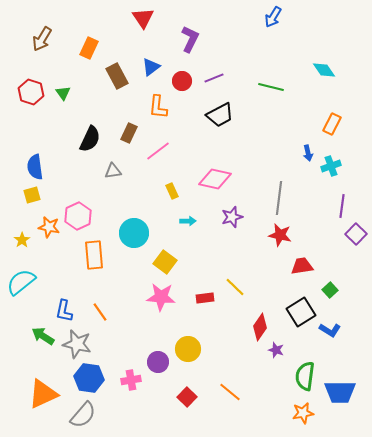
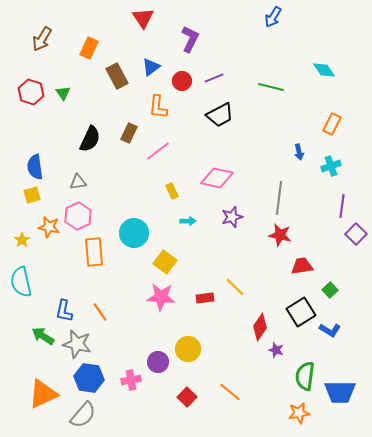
blue arrow at (308, 153): moved 9 px left, 1 px up
gray triangle at (113, 171): moved 35 px left, 11 px down
pink diamond at (215, 179): moved 2 px right, 1 px up
orange rectangle at (94, 255): moved 3 px up
cyan semicircle at (21, 282): rotated 64 degrees counterclockwise
orange star at (303, 413): moved 4 px left
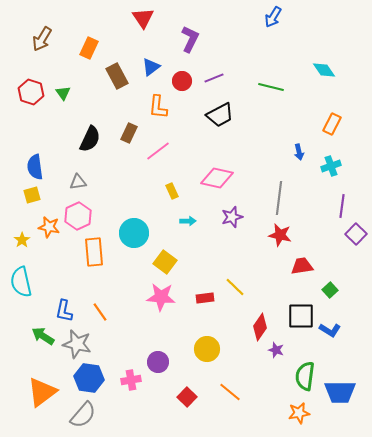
black square at (301, 312): moved 4 px down; rotated 32 degrees clockwise
yellow circle at (188, 349): moved 19 px right
orange triangle at (43, 394): moved 1 px left, 2 px up; rotated 12 degrees counterclockwise
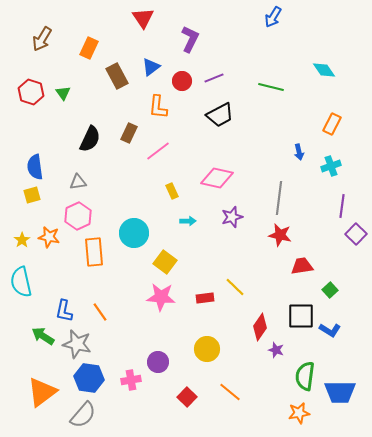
orange star at (49, 227): moved 10 px down
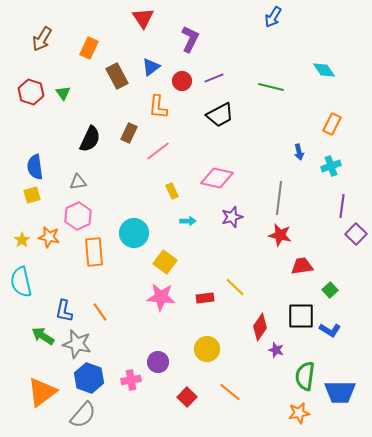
blue hexagon at (89, 378): rotated 12 degrees clockwise
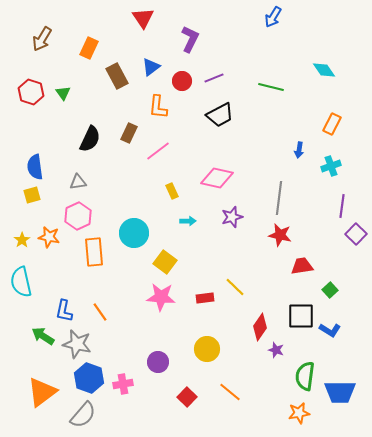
blue arrow at (299, 152): moved 2 px up; rotated 21 degrees clockwise
pink cross at (131, 380): moved 8 px left, 4 px down
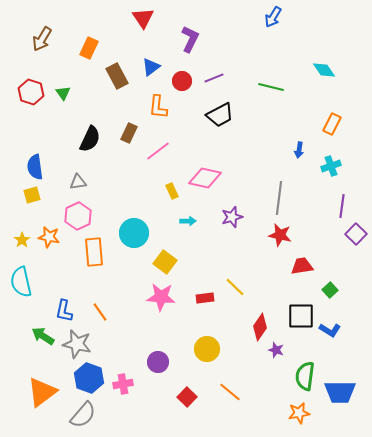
pink diamond at (217, 178): moved 12 px left
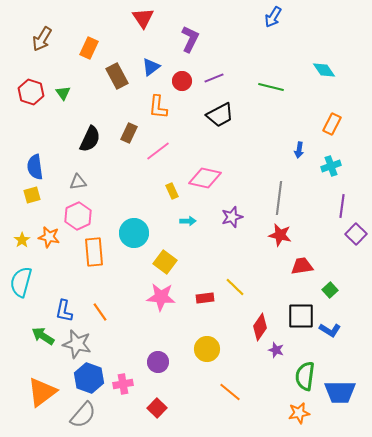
cyan semicircle at (21, 282): rotated 28 degrees clockwise
red square at (187, 397): moved 30 px left, 11 px down
